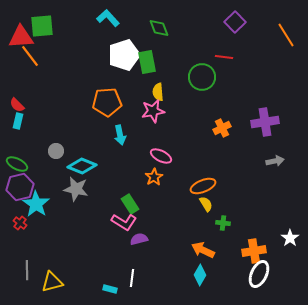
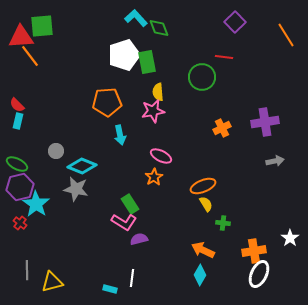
cyan L-shape at (108, 18): moved 28 px right
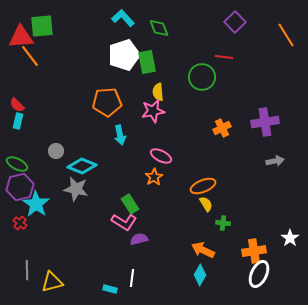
cyan L-shape at (136, 18): moved 13 px left
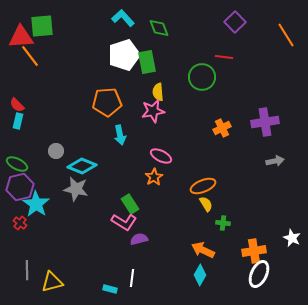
white star at (290, 238): moved 2 px right; rotated 12 degrees counterclockwise
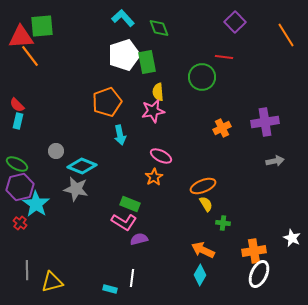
orange pentagon at (107, 102): rotated 16 degrees counterclockwise
green rectangle at (130, 204): rotated 36 degrees counterclockwise
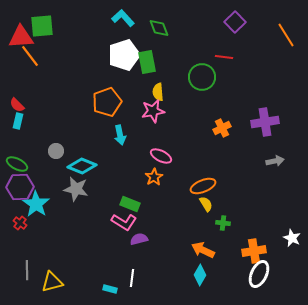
purple hexagon at (20, 187): rotated 12 degrees clockwise
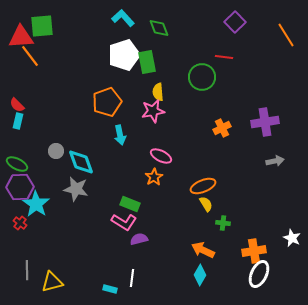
cyan diamond at (82, 166): moved 1 px left, 4 px up; rotated 48 degrees clockwise
